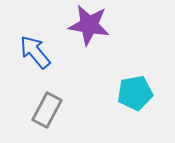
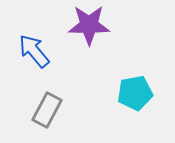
purple star: rotated 9 degrees counterclockwise
blue arrow: moved 1 px left, 1 px up
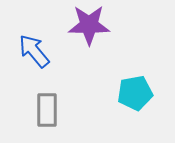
gray rectangle: rotated 28 degrees counterclockwise
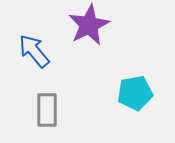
purple star: rotated 27 degrees counterclockwise
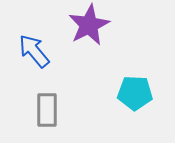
cyan pentagon: rotated 12 degrees clockwise
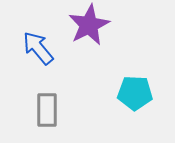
blue arrow: moved 4 px right, 3 px up
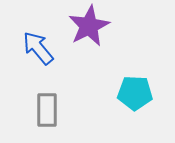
purple star: moved 1 px down
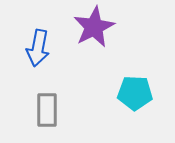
purple star: moved 5 px right, 1 px down
blue arrow: rotated 129 degrees counterclockwise
